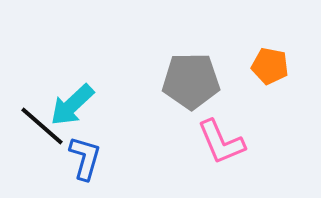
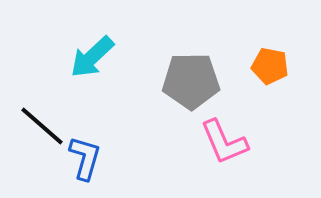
cyan arrow: moved 20 px right, 48 px up
pink L-shape: moved 3 px right
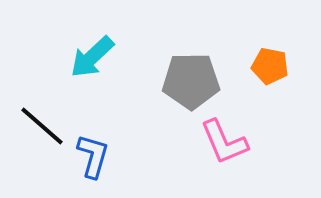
blue L-shape: moved 8 px right, 2 px up
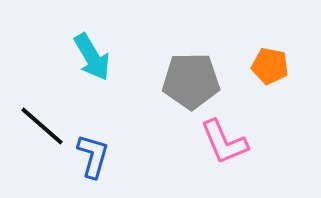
cyan arrow: rotated 78 degrees counterclockwise
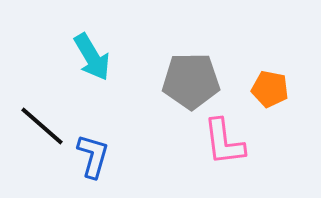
orange pentagon: moved 23 px down
pink L-shape: rotated 16 degrees clockwise
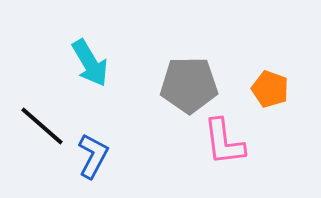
cyan arrow: moved 2 px left, 6 px down
gray pentagon: moved 2 px left, 4 px down
orange pentagon: rotated 9 degrees clockwise
blue L-shape: rotated 12 degrees clockwise
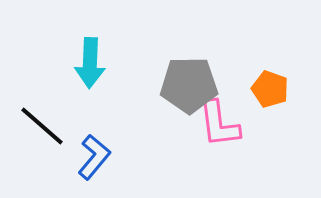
cyan arrow: rotated 33 degrees clockwise
pink L-shape: moved 5 px left, 18 px up
blue L-shape: moved 1 px right, 1 px down; rotated 12 degrees clockwise
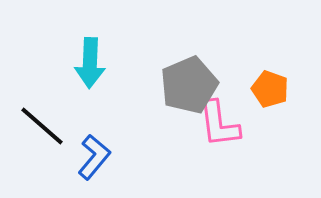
gray pentagon: rotated 22 degrees counterclockwise
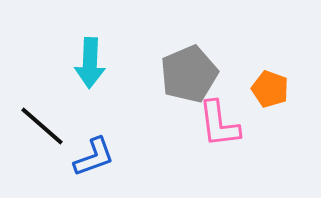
gray pentagon: moved 11 px up
blue L-shape: rotated 30 degrees clockwise
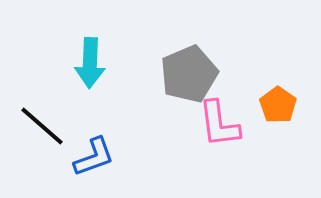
orange pentagon: moved 8 px right, 16 px down; rotated 15 degrees clockwise
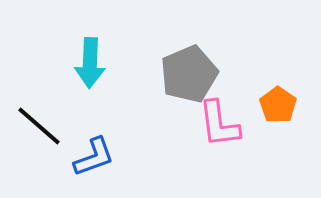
black line: moved 3 px left
